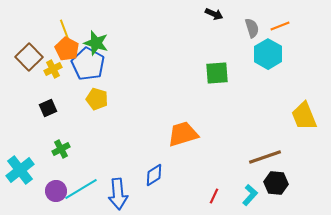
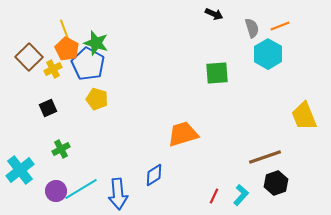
black hexagon: rotated 25 degrees counterclockwise
cyan L-shape: moved 9 px left
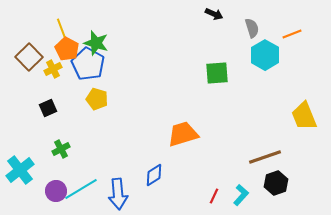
orange line: moved 12 px right, 8 px down
yellow line: moved 3 px left, 1 px up
cyan hexagon: moved 3 px left, 1 px down
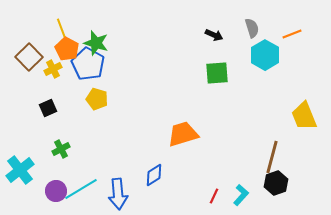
black arrow: moved 21 px down
brown line: moved 7 px right; rotated 56 degrees counterclockwise
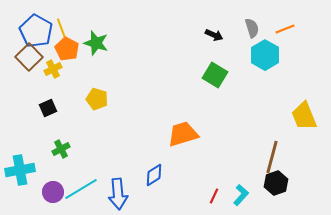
orange line: moved 7 px left, 5 px up
blue pentagon: moved 52 px left, 33 px up
green square: moved 2 px left, 2 px down; rotated 35 degrees clockwise
cyan cross: rotated 28 degrees clockwise
purple circle: moved 3 px left, 1 px down
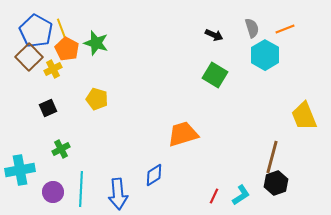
cyan line: rotated 56 degrees counterclockwise
cyan L-shape: rotated 15 degrees clockwise
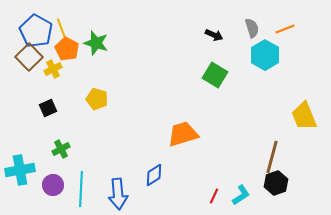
purple circle: moved 7 px up
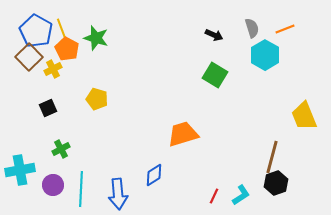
green star: moved 5 px up
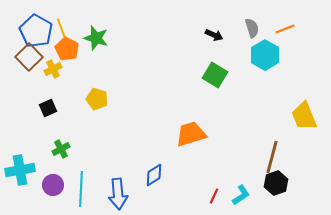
orange trapezoid: moved 8 px right
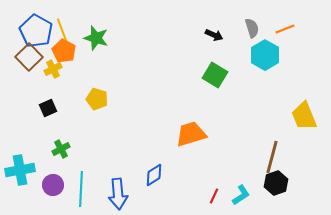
orange pentagon: moved 3 px left, 2 px down
